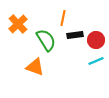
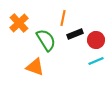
orange cross: moved 1 px right, 1 px up
black rectangle: moved 1 px up; rotated 14 degrees counterclockwise
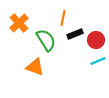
cyan line: moved 2 px right
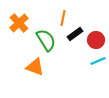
black rectangle: rotated 14 degrees counterclockwise
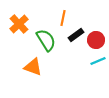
orange cross: moved 1 px down
black rectangle: moved 1 px right, 1 px down
orange triangle: moved 2 px left
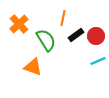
red circle: moved 4 px up
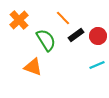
orange line: rotated 56 degrees counterclockwise
orange cross: moved 4 px up
red circle: moved 2 px right
cyan line: moved 1 px left, 4 px down
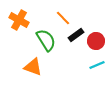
orange cross: rotated 18 degrees counterclockwise
red circle: moved 2 px left, 5 px down
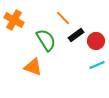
orange cross: moved 5 px left
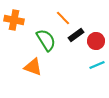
orange cross: rotated 18 degrees counterclockwise
